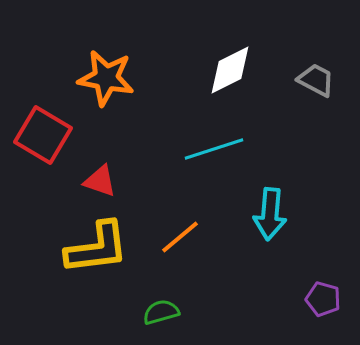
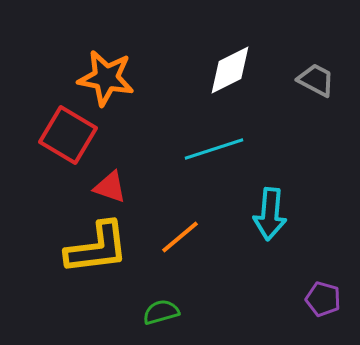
red square: moved 25 px right
red triangle: moved 10 px right, 6 px down
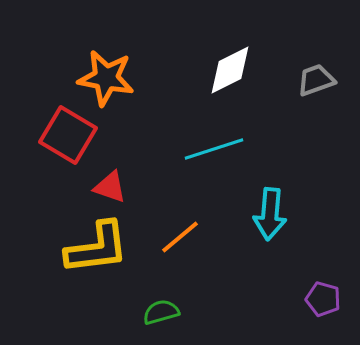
gray trapezoid: rotated 48 degrees counterclockwise
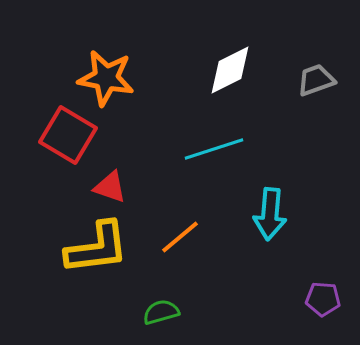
purple pentagon: rotated 12 degrees counterclockwise
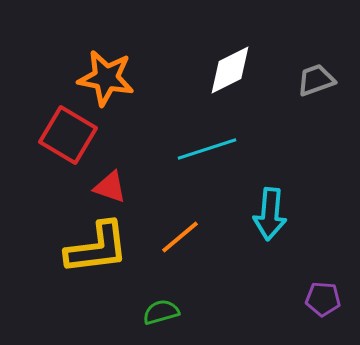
cyan line: moved 7 px left
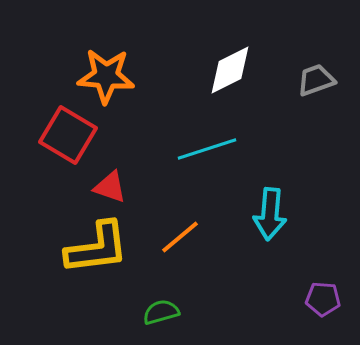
orange star: moved 2 px up; rotated 6 degrees counterclockwise
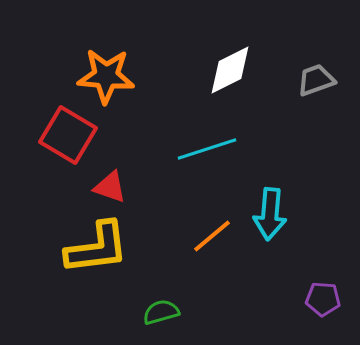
orange line: moved 32 px right, 1 px up
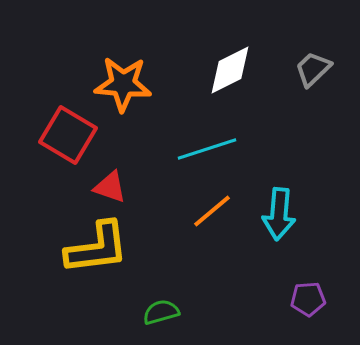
orange star: moved 17 px right, 8 px down
gray trapezoid: moved 3 px left, 11 px up; rotated 24 degrees counterclockwise
cyan arrow: moved 9 px right
orange line: moved 25 px up
purple pentagon: moved 15 px left; rotated 8 degrees counterclockwise
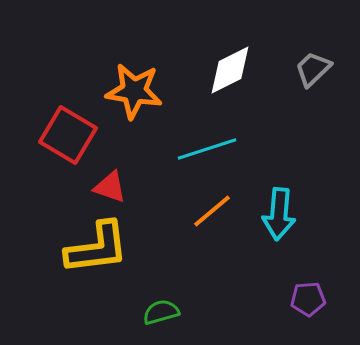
orange star: moved 11 px right, 7 px down; rotated 4 degrees clockwise
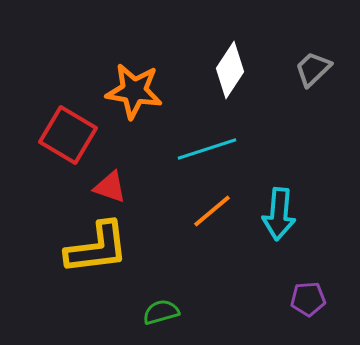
white diamond: rotated 30 degrees counterclockwise
